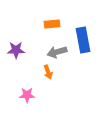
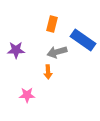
orange rectangle: rotated 70 degrees counterclockwise
blue rectangle: rotated 45 degrees counterclockwise
orange arrow: rotated 16 degrees clockwise
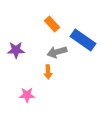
orange rectangle: rotated 56 degrees counterclockwise
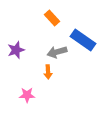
orange rectangle: moved 6 px up
purple star: rotated 18 degrees counterclockwise
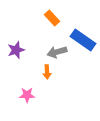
orange arrow: moved 1 px left
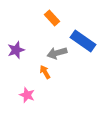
blue rectangle: moved 1 px down
gray arrow: moved 1 px down
orange arrow: moved 2 px left; rotated 152 degrees clockwise
pink star: rotated 21 degrees clockwise
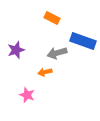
orange rectangle: rotated 21 degrees counterclockwise
blue rectangle: rotated 15 degrees counterclockwise
orange arrow: rotated 72 degrees counterclockwise
